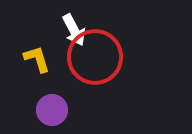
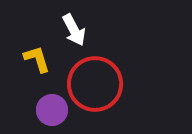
red circle: moved 27 px down
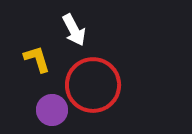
red circle: moved 2 px left, 1 px down
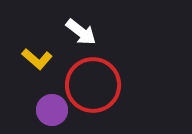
white arrow: moved 7 px right, 2 px down; rotated 24 degrees counterclockwise
yellow L-shape: rotated 148 degrees clockwise
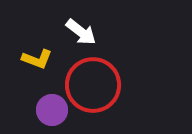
yellow L-shape: rotated 20 degrees counterclockwise
